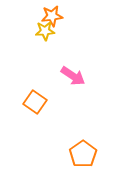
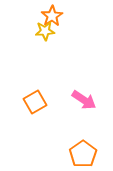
orange star: rotated 25 degrees counterclockwise
pink arrow: moved 11 px right, 24 px down
orange square: rotated 25 degrees clockwise
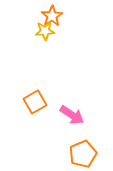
pink arrow: moved 12 px left, 15 px down
orange pentagon: rotated 12 degrees clockwise
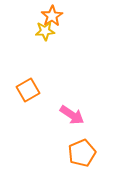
orange square: moved 7 px left, 12 px up
orange pentagon: moved 1 px left, 1 px up
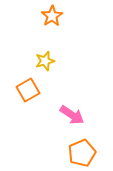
yellow star: moved 30 px down; rotated 12 degrees counterclockwise
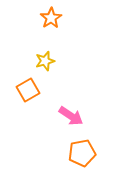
orange star: moved 1 px left, 2 px down
pink arrow: moved 1 px left, 1 px down
orange pentagon: rotated 12 degrees clockwise
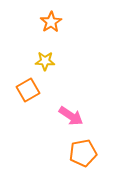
orange star: moved 4 px down
yellow star: rotated 18 degrees clockwise
orange pentagon: moved 1 px right
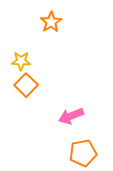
yellow star: moved 24 px left
orange square: moved 2 px left, 5 px up; rotated 15 degrees counterclockwise
pink arrow: rotated 125 degrees clockwise
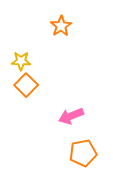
orange star: moved 10 px right, 4 px down
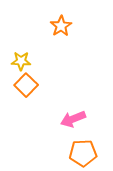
pink arrow: moved 2 px right, 3 px down
orange pentagon: rotated 8 degrees clockwise
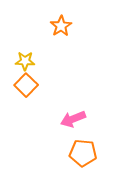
yellow star: moved 4 px right
orange pentagon: rotated 8 degrees clockwise
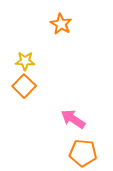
orange star: moved 2 px up; rotated 10 degrees counterclockwise
orange square: moved 2 px left, 1 px down
pink arrow: rotated 55 degrees clockwise
